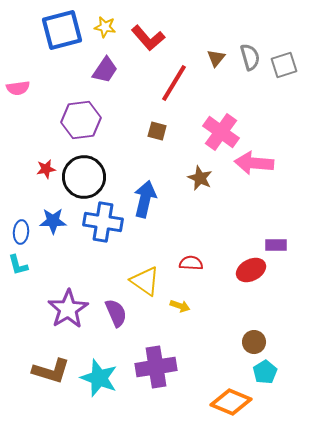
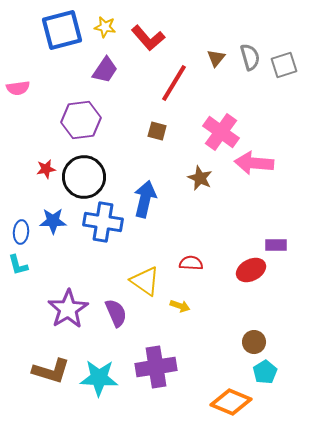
cyan star: rotated 18 degrees counterclockwise
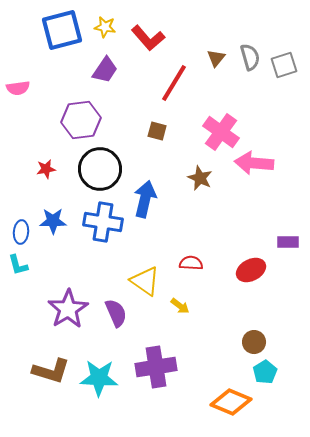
black circle: moved 16 px right, 8 px up
purple rectangle: moved 12 px right, 3 px up
yellow arrow: rotated 18 degrees clockwise
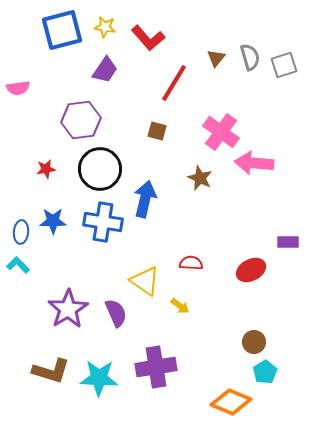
cyan L-shape: rotated 150 degrees clockwise
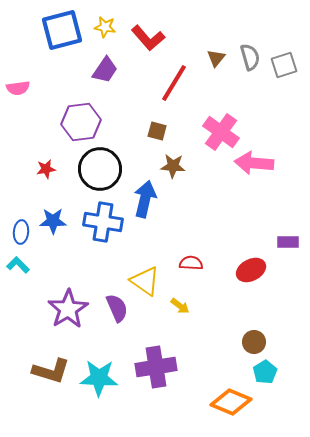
purple hexagon: moved 2 px down
brown star: moved 27 px left, 12 px up; rotated 20 degrees counterclockwise
purple semicircle: moved 1 px right, 5 px up
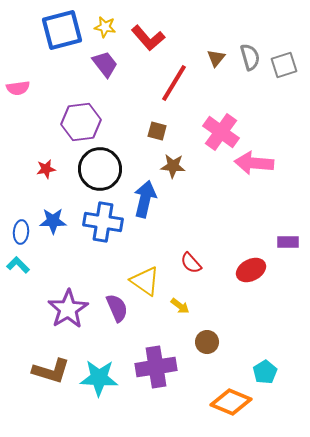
purple trapezoid: moved 6 px up; rotated 72 degrees counterclockwise
red semicircle: rotated 135 degrees counterclockwise
brown circle: moved 47 px left
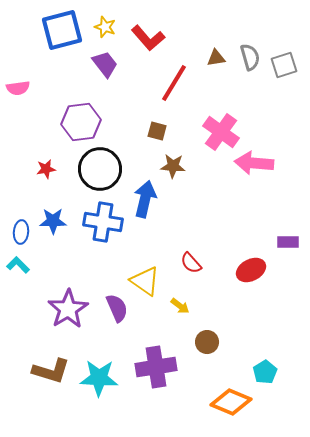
yellow star: rotated 10 degrees clockwise
brown triangle: rotated 42 degrees clockwise
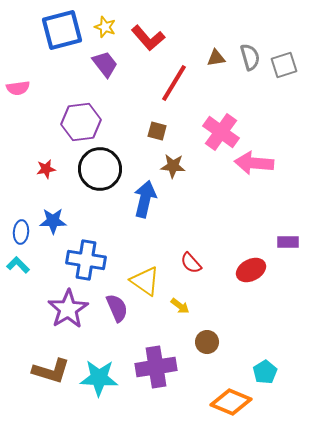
blue cross: moved 17 px left, 38 px down
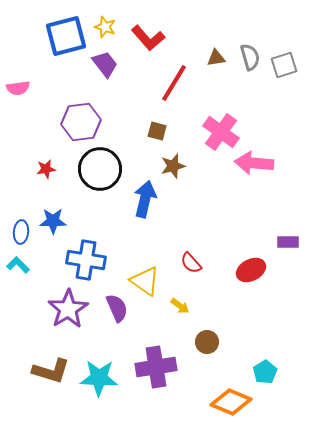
blue square: moved 4 px right, 6 px down
brown star: rotated 20 degrees counterclockwise
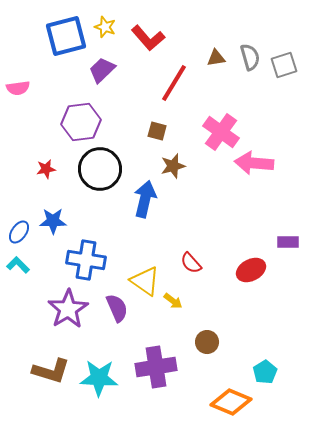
purple trapezoid: moved 3 px left, 6 px down; rotated 96 degrees counterclockwise
blue ellipse: moved 2 px left; rotated 30 degrees clockwise
yellow arrow: moved 7 px left, 5 px up
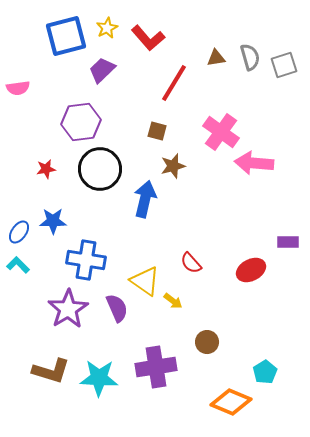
yellow star: moved 2 px right, 1 px down; rotated 25 degrees clockwise
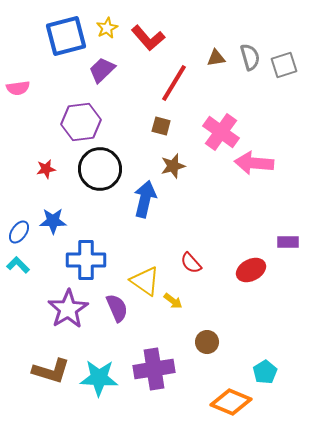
brown square: moved 4 px right, 5 px up
blue cross: rotated 9 degrees counterclockwise
purple cross: moved 2 px left, 2 px down
